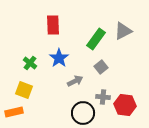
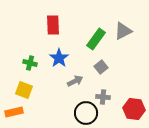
green cross: rotated 24 degrees counterclockwise
red hexagon: moved 9 px right, 4 px down
black circle: moved 3 px right
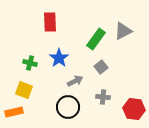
red rectangle: moved 3 px left, 3 px up
black circle: moved 18 px left, 6 px up
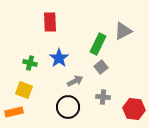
green rectangle: moved 2 px right, 5 px down; rotated 10 degrees counterclockwise
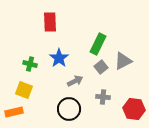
gray triangle: moved 30 px down
green cross: moved 1 px down
black circle: moved 1 px right, 2 px down
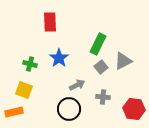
gray arrow: moved 2 px right, 4 px down
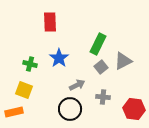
black circle: moved 1 px right
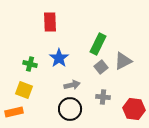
gray arrow: moved 5 px left; rotated 14 degrees clockwise
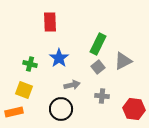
gray square: moved 3 px left
gray cross: moved 1 px left, 1 px up
black circle: moved 9 px left
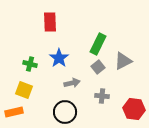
gray arrow: moved 2 px up
black circle: moved 4 px right, 3 px down
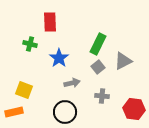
green cross: moved 20 px up
